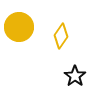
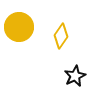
black star: rotated 10 degrees clockwise
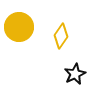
black star: moved 2 px up
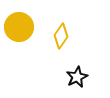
black star: moved 2 px right, 3 px down
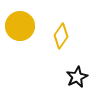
yellow circle: moved 1 px right, 1 px up
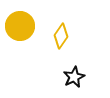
black star: moved 3 px left
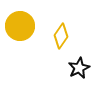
black star: moved 5 px right, 9 px up
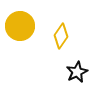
black star: moved 2 px left, 4 px down
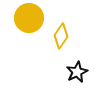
yellow circle: moved 9 px right, 8 px up
